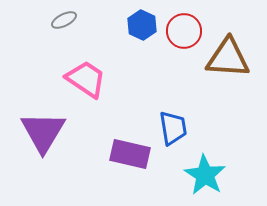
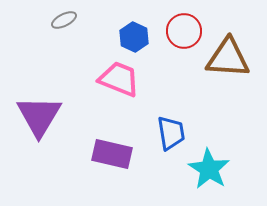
blue hexagon: moved 8 px left, 12 px down
pink trapezoid: moved 33 px right; rotated 12 degrees counterclockwise
blue trapezoid: moved 2 px left, 5 px down
purple triangle: moved 4 px left, 16 px up
purple rectangle: moved 18 px left
cyan star: moved 4 px right, 6 px up
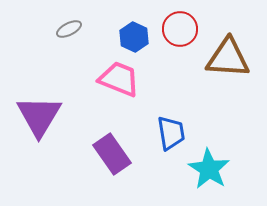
gray ellipse: moved 5 px right, 9 px down
red circle: moved 4 px left, 2 px up
purple rectangle: rotated 42 degrees clockwise
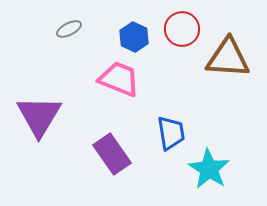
red circle: moved 2 px right
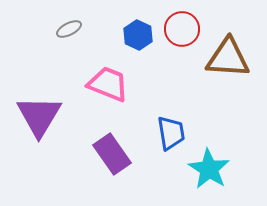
blue hexagon: moved 4 px right, 2 px up
pink trapezoid: moved 11 px left, 5 px down
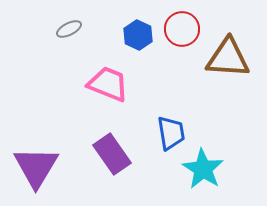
purple triangle: moved 3 px left, 51 px down
cyan star: moved 6 px left
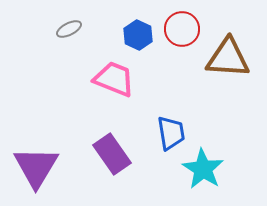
pink trapezoid: moved 6 px right, 5 px up
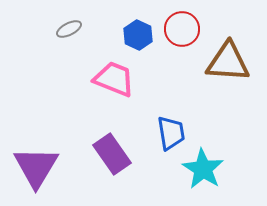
brown triangle: moved 4 px down
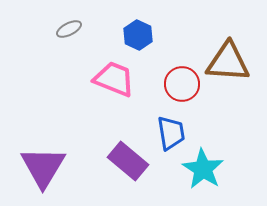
red circle: moved 55 px down
purple rectangle: moved 16 px right, 7 px down; rotated 15 degrees counterclockwise
purple triangle: moved 7 px right
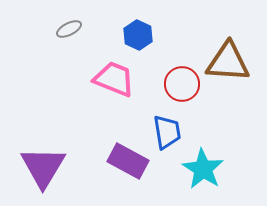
blue trapezoid: moved 4 px left, 1 px up
purple rectangle: rotated 12 degrees counterclockwise
